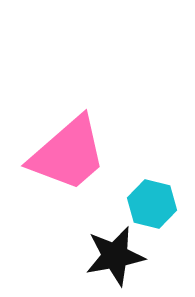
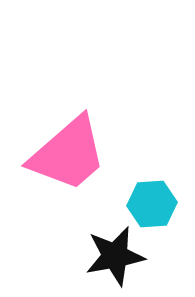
cyan hexagon: rotated 18 degrees counterclockwise
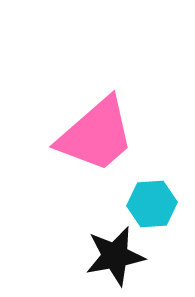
pink trapezoid: moved 28 px right, 19 px up
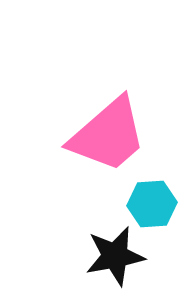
pink trapezoid: moved 12 px right
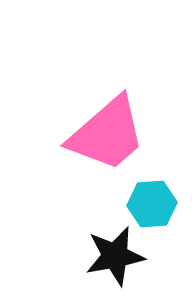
pink trapezoid: moved 1 px left, 1 px up
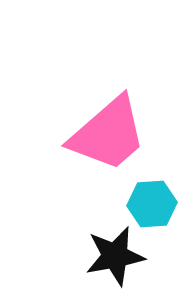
pink trapezoid: moved 1 px right
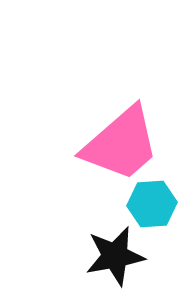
pink trapezoid: moved 13 px right, 10 px down
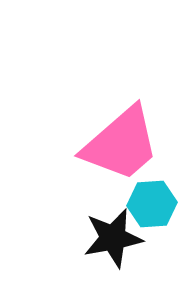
black star: moved 2 px left, 18 px up
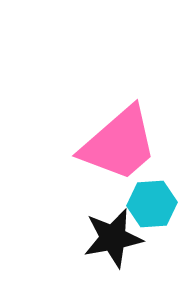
pink trapezoid: moved 2 px left
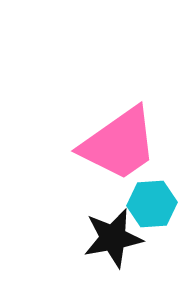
pink trapezoid: rotated 6 degrees clockwise
